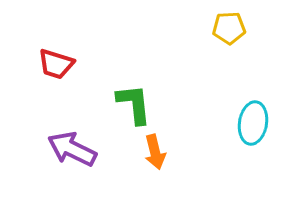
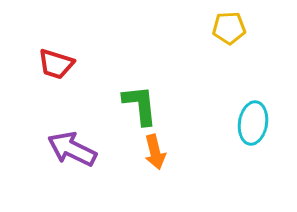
green L-shape: moved 6 px right, 1 px down
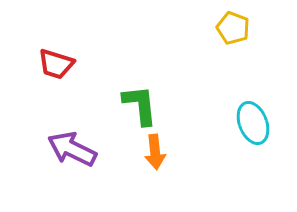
yellow pentagon: moved 4 px right; rotated 24 degrees clockwise
cyan ellipse: rotated 30 degrees counterclockwise
orange arrow: rotated 8 degrees clockwise
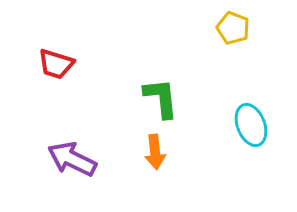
green L-shape: moved 21 px right, 7 px up
cyan ellipse: moved 2 px left, 2 px down
purple arrow: moved 10 px down
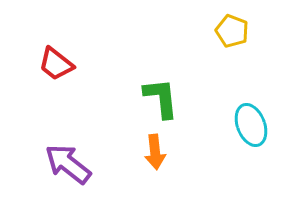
yellow pentagon: moved 1 px left, 3 px down
red trapezoid: rotated 21 degrees clockwise
purple arrow: moved 4 px left, 5 px down; rotated 12 degrees clockwise
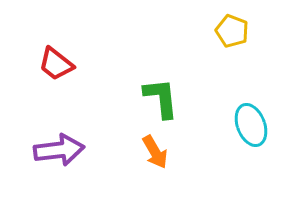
orange arrow: rotated 24 degrees counterclockwise
purple arrow: moved 9 px left, 14 px up; rotated 135 degrees clockwise
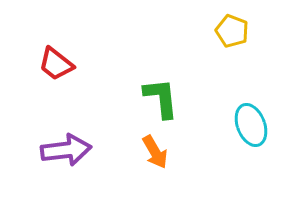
purple arrow: moved 7 px right
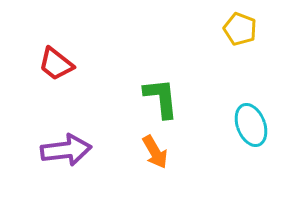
yellow pentagon: moved 8 px right, 2 px up
